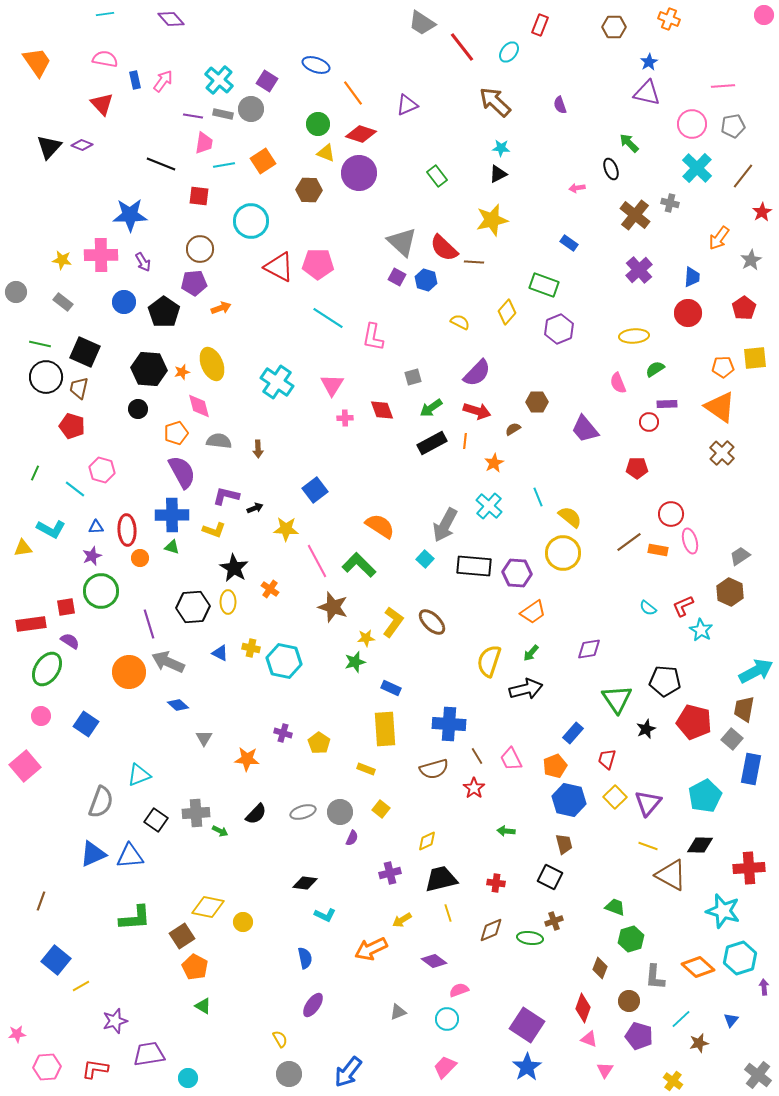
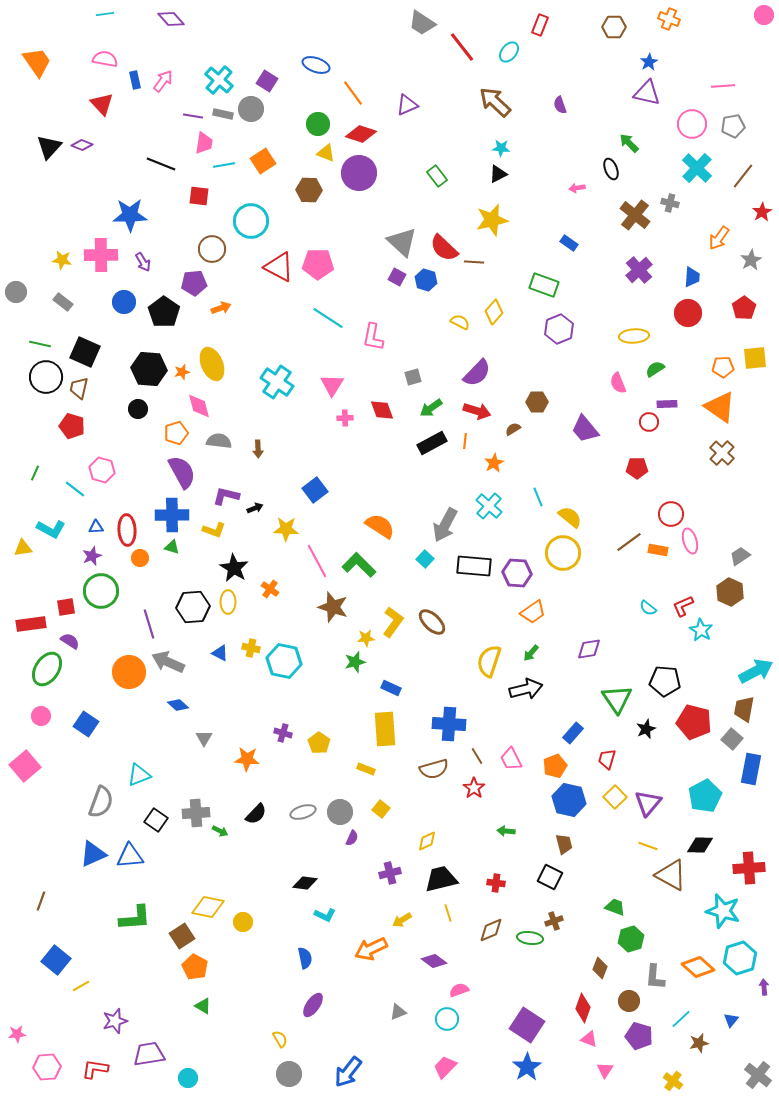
brown circle at (200, 249): moved 12 px right
yellow diamond at (507, 312): moved 13 px left
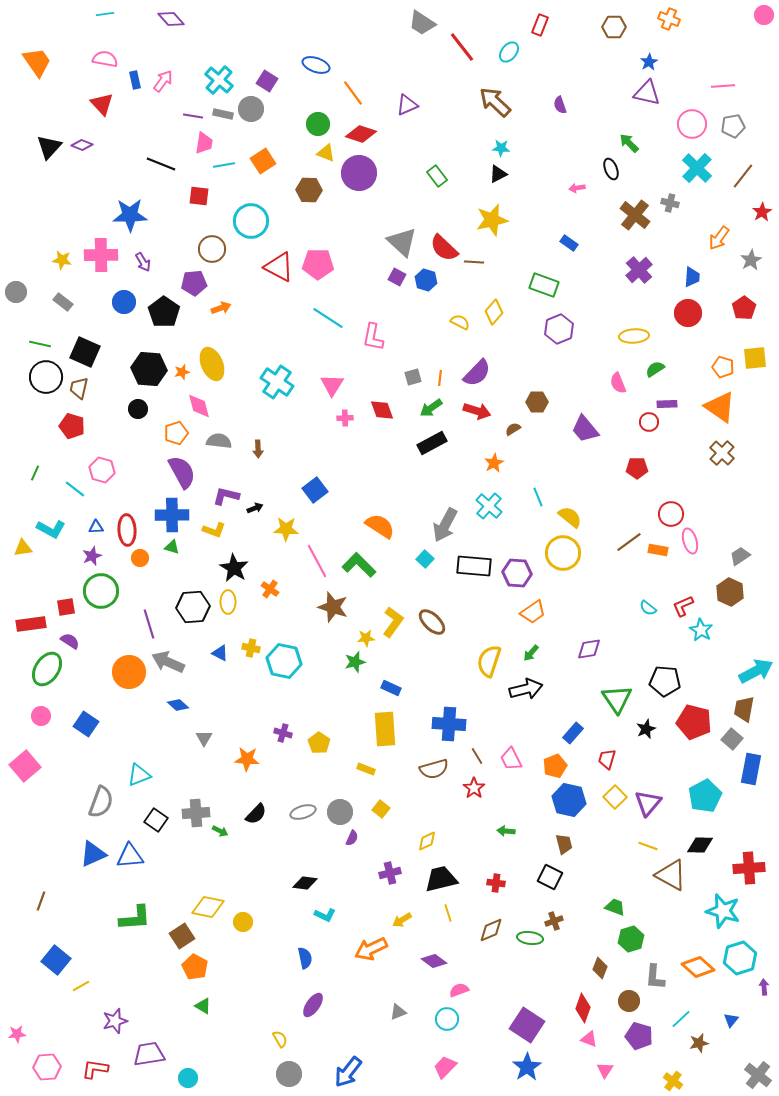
orange pentagon at (723, 367): rotated 20 degrees clockwise
orange line at (465, 441): moved 25 px left, 63 px up
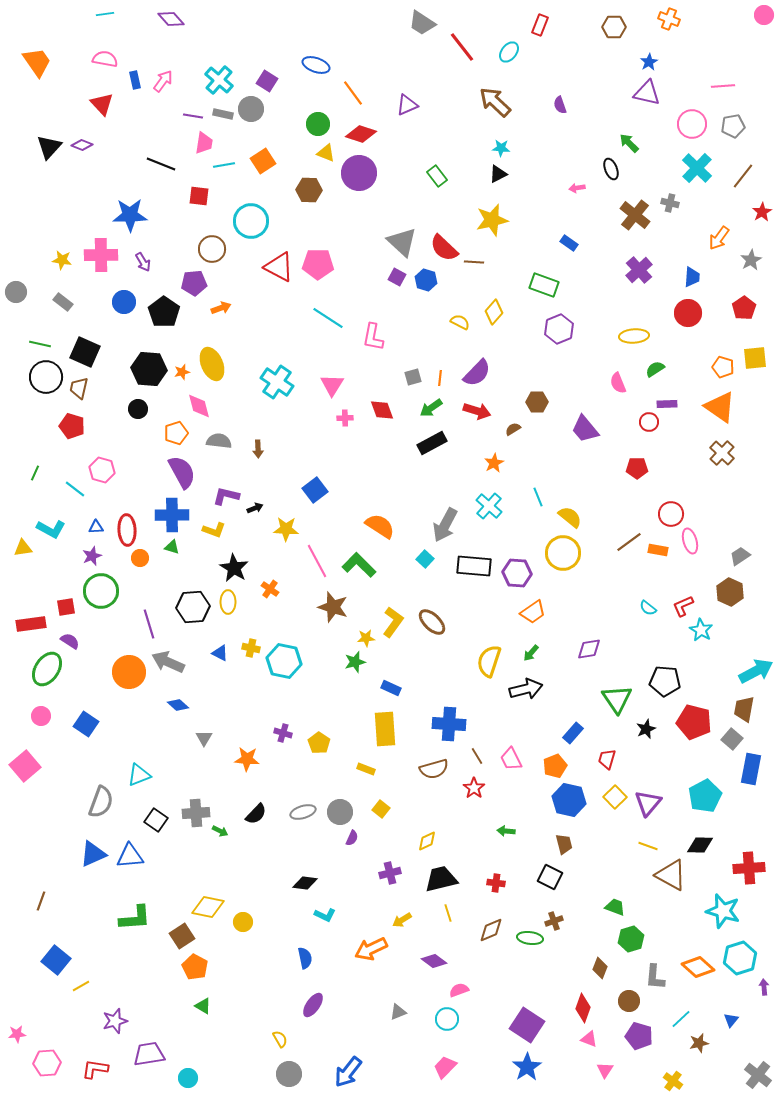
pink hexagon at (47, 1067): moved 4 px up
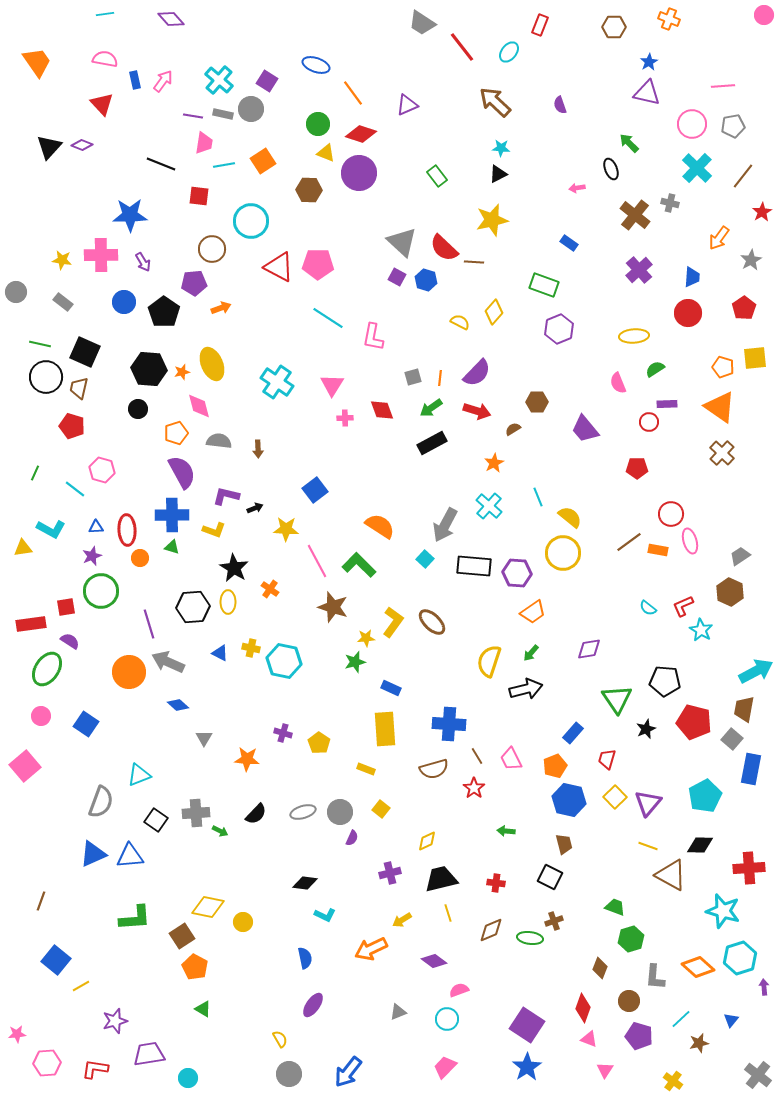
green triangle at (203, 1006): moved 3 px down
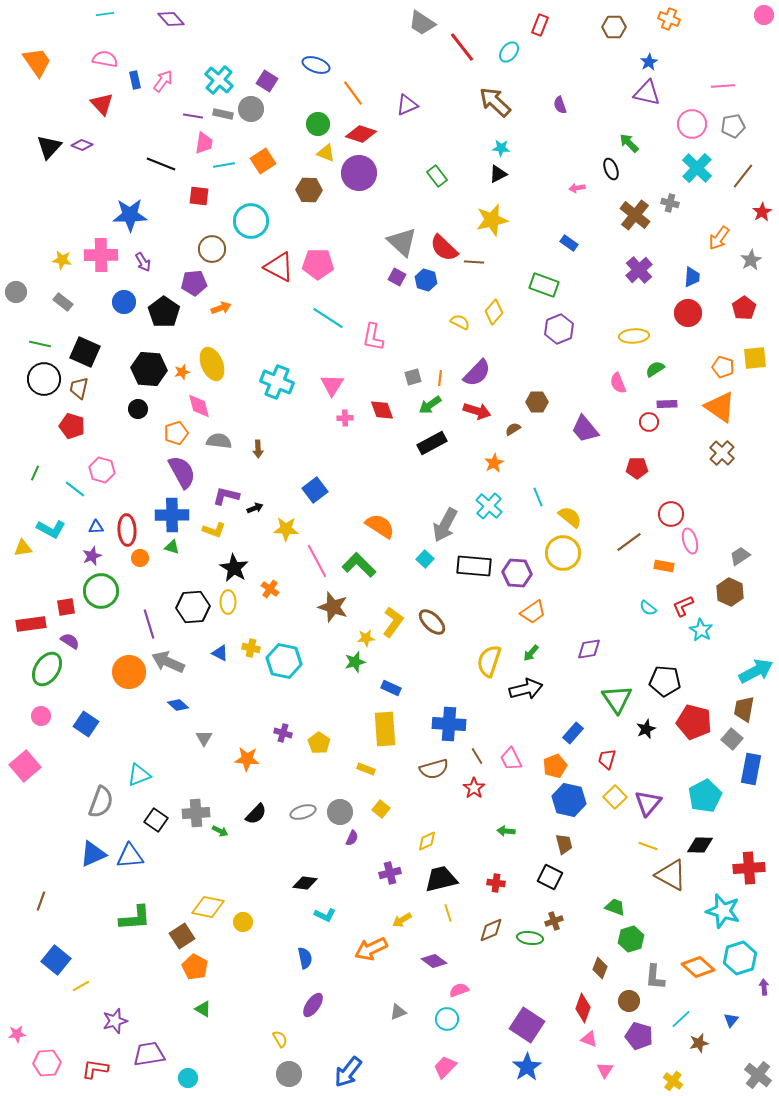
black circle at (46, 377): moved 2 px left, 2 px down
cyan cross at (277, 382): rotated 12 degrees counterclockwise
green arrow at (431, 408): moved 1 px left, 3 px up
orange rectangle at (658, 550): moved 6 px right, 16 px down
